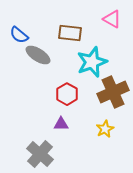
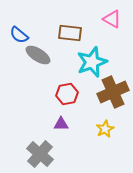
red hexagon: rotated 20 degrees clockwise
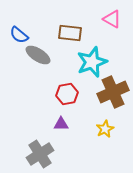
gray cross: rotated 16 degrees clockwise
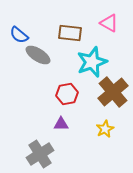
pink triangle: moved 3 px left, 4 px down
brown cross: rotated 16 degrees counterclockwise
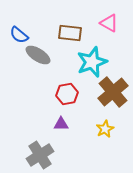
gray cross: moved 1 px down
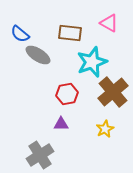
blue semicircle: moved 1 px right, 1 px up
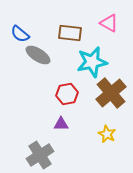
cyan star: rotated 8 degrees clockwise
brown cross: moved 2 px left, 1 px down
yellow star: moved 2 px right, 5 px down; rotated 18 degrees counterclockwise
